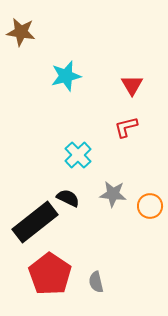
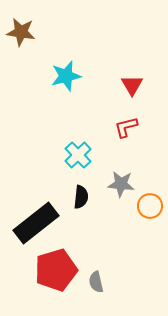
gray star: moved 8 px right, 10 px up
black semicircle: moved 13 px right, 1 px up; rotated 70 degrees clockwise
black rectangle: moved 1 px right, 1 px down
red pentagon: moved 6 px right, 4 px up; rotated 21 degrees clockwise
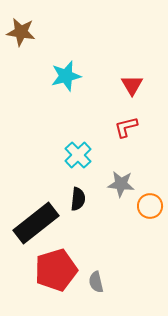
black semicircle: moved 3 px left, 2 px down
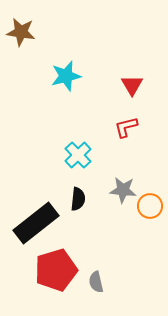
gray star: moved 2 px right, 6 px down
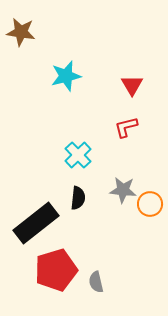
black semicircle: moved 1 px up
orange circle: moved 2 px up
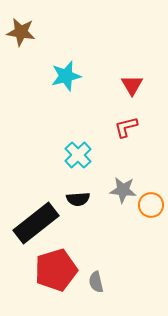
black semicircle: moved 1 px down; rotated 80 degrees clockwise
orange circle: moved 1 px right, 1 px down
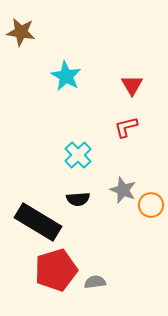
cyan star: rotated 28 degrees counterclockwise
gray star: rotated 16 degrees clockwise
black rectangle: moved 2 px right, 1 px up; rotated 69 degrees clockwise
gray semicircle: moved 1 px left; rotated 95 degrees clockwise
